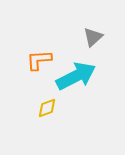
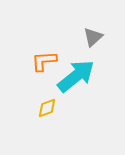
orange L-shape: moved 5 px right, 1 px down
cyan arrow: rotated 12 degrees counterclockwise
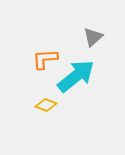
orange L-shape: moved 1 px right, 2 px up
yellow diamond: moved 1 px left, 3 px up; rotated 40 degrees clockwise
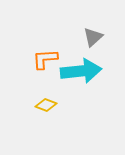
cyan arrow: moved 5 px right, 5 px up; rotated 33 degrees clockwise
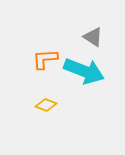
gray triangle: rotated 45 degrees counterclockwise
cyan arrow: moved 3 px right; rotated 27 degrees clockwise
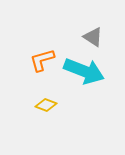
orange L-shape: moved 3 px left, 1 px down; rotated 12 degrees counterclockwise
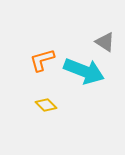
gray triangle: moved 12 px right, 5 px down
yellow diamond: rotated 25 degrees clockwise
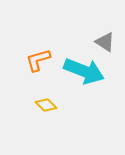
orange L-shape: moved 4 px left
